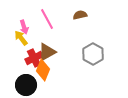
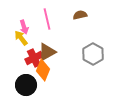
pink line: rotated 15 degrees clockwise
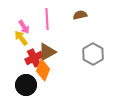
pink line: rotated 10 degrees clockwise
pink arrow: rotated 16 degrees counterclockwise
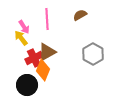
brown semicircle: rotated 16 degrees counterclockwise
black circle: moved 1 px right
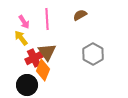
pink arrow: moved 5 px up
brown triangle: rotated 36 degrees counterclockwise
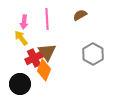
pink arrow: rotated 40 degrees clockwise
orange diamond: moved 1 px right
black circle: moved 7 px left, 1 px up
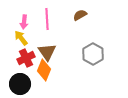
red cross: moved 8 px left
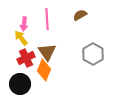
pink arrow: moved 2 px down
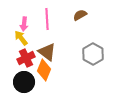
brown triangle: rotated 18 degrees counterclockwise
black circle: moved 4 px right, 2 px up
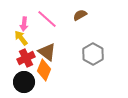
pink line: rotated 45 degrees counterclockwise
